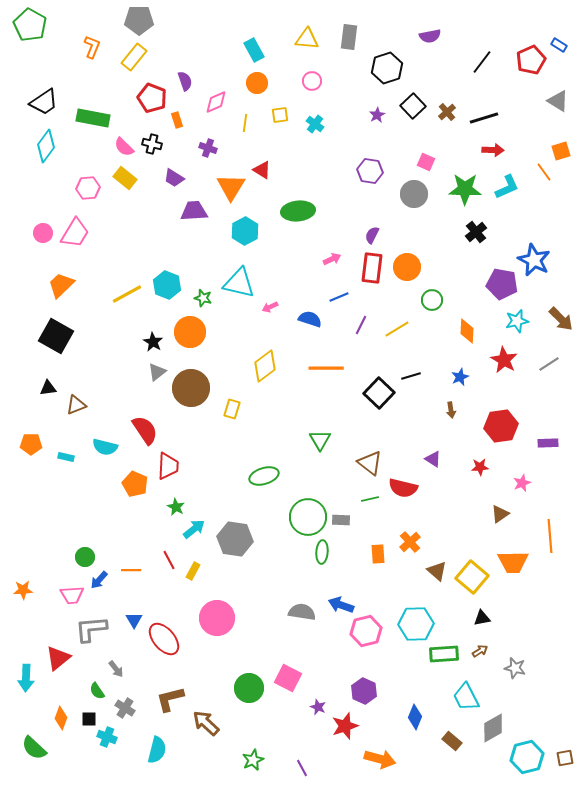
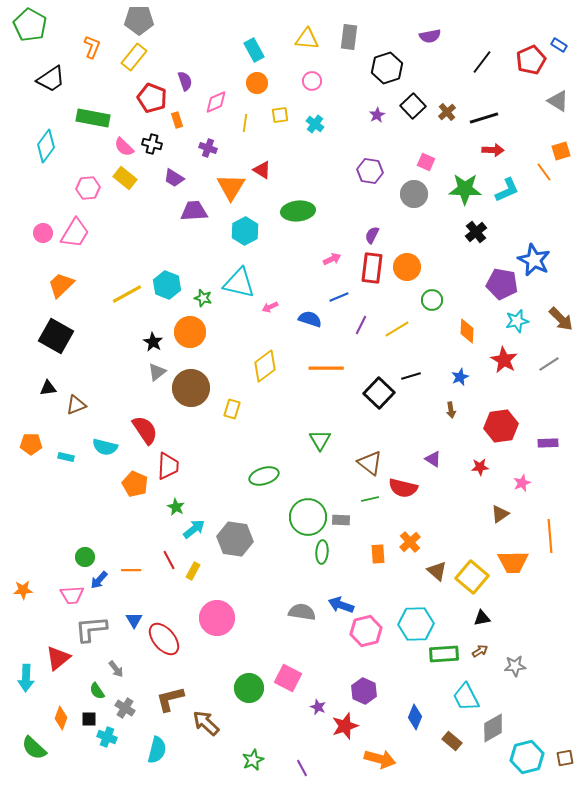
black trapezoid at (44, 102): moved 7 px right, 23 px up
cyan L-shape at (507, 187): moved 3 px down
gray star at (515, 668): moved 2 px up; rotated 20 degrees counterclockwise
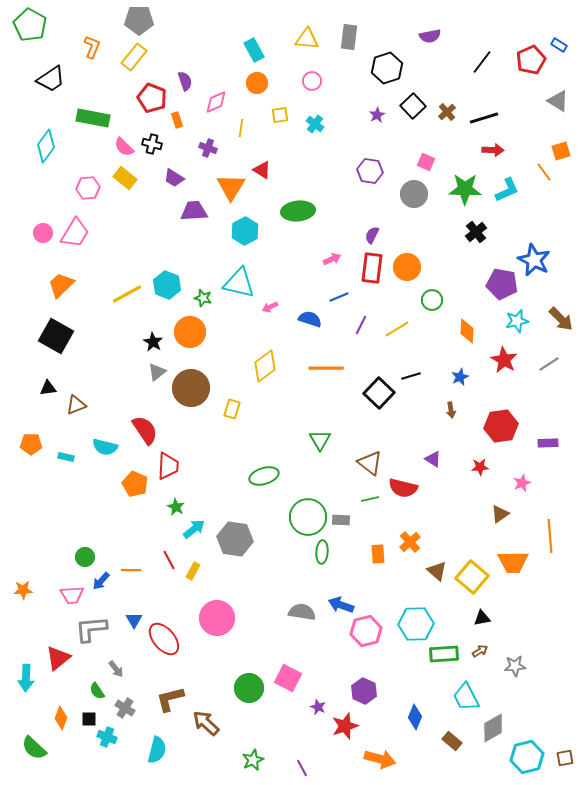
yellow line at (245, 123): moved 4 px left, 5 px down
blue arrow at (99, 580): moved 2 px right, 1 px down
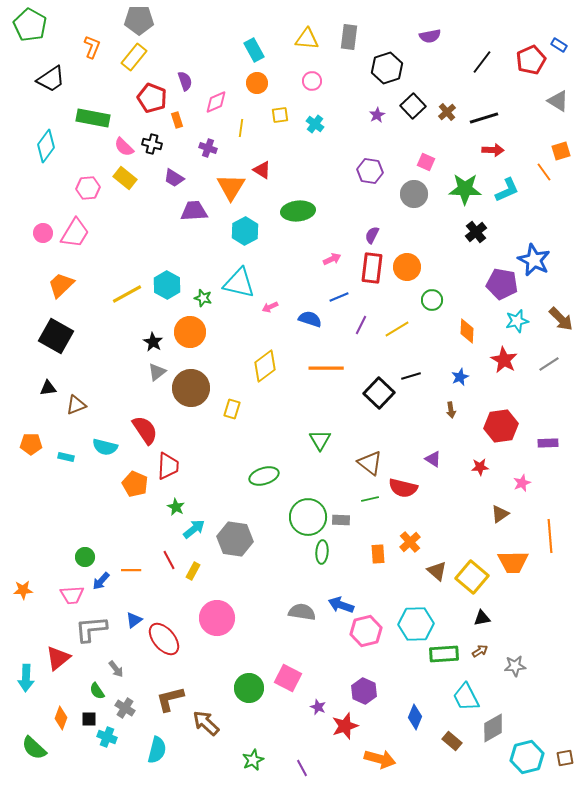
cyan hexagon at (167, 285): rotated 8 degrees clockwise
blue triangle at (134, 620): rotated 24 degrees clockwise
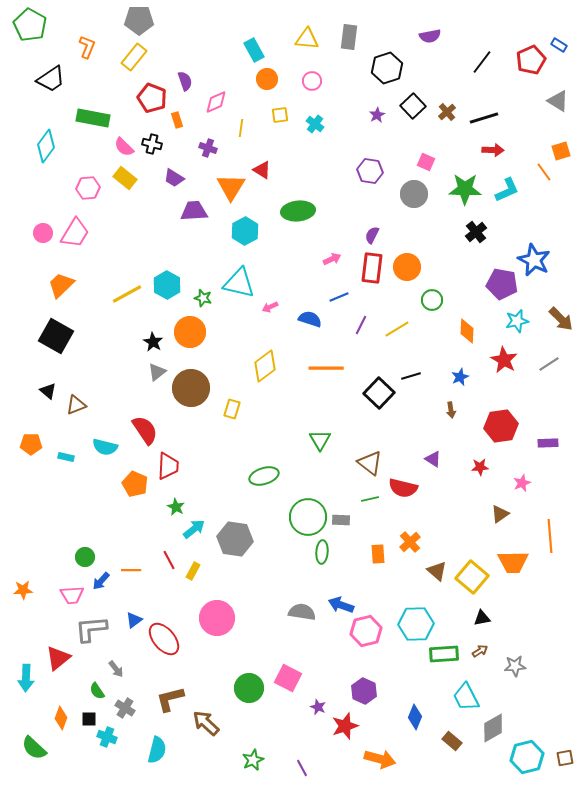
orange L-shape at (92, 47): moved 5 px left
orange circle at (257, 83): moved 10 px right, 4 px up
black triangle at (48, 388): moved 3 px down; rotated 48 degrees clockwise
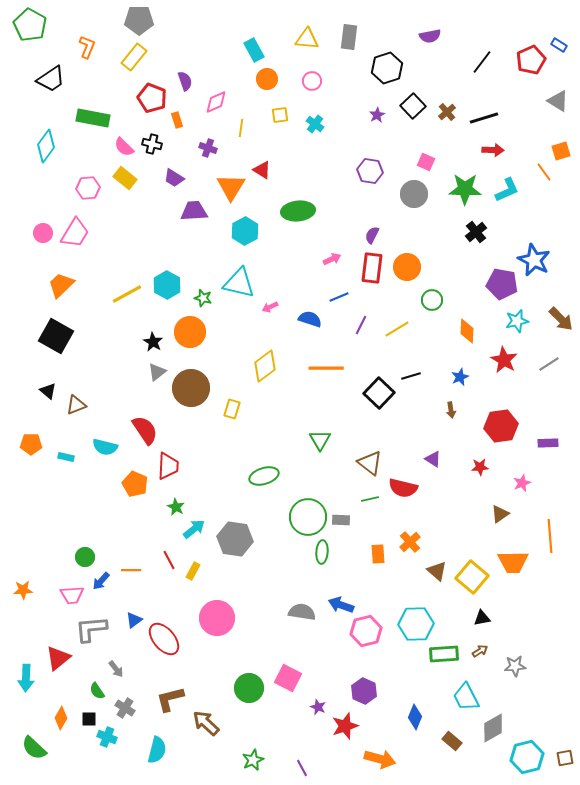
orange diamond at (61, 718): rotated 10 degrees clockwise
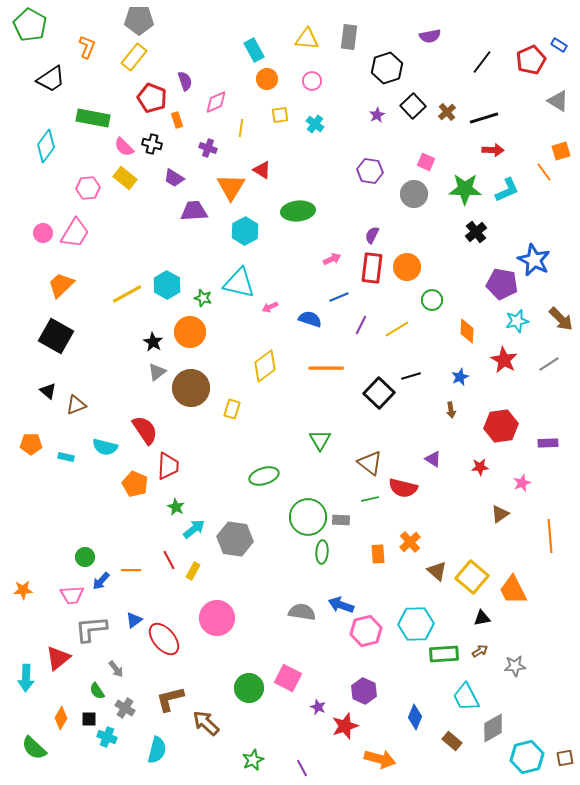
orange trapezoid at (513, 562): moved 28 px down; rotated 64 degrees clockwise
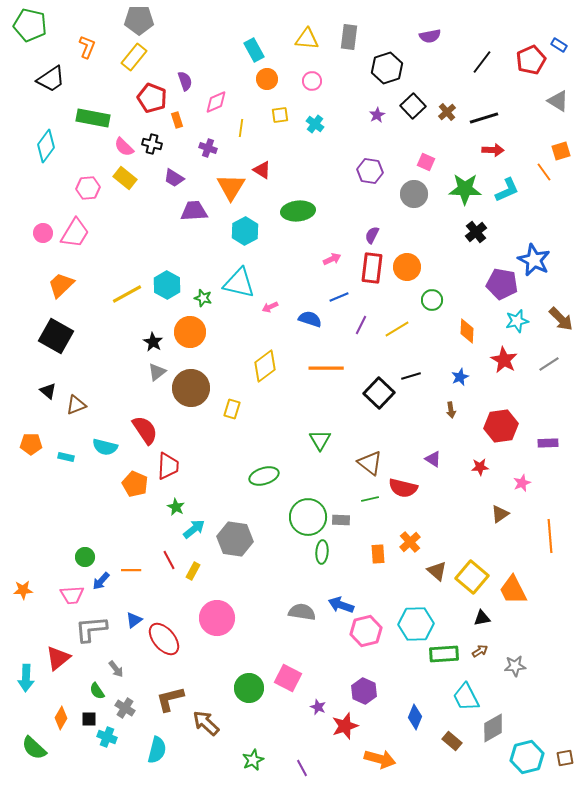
green pentagon at (30, 25): rotated 16 degrees counterclockwise
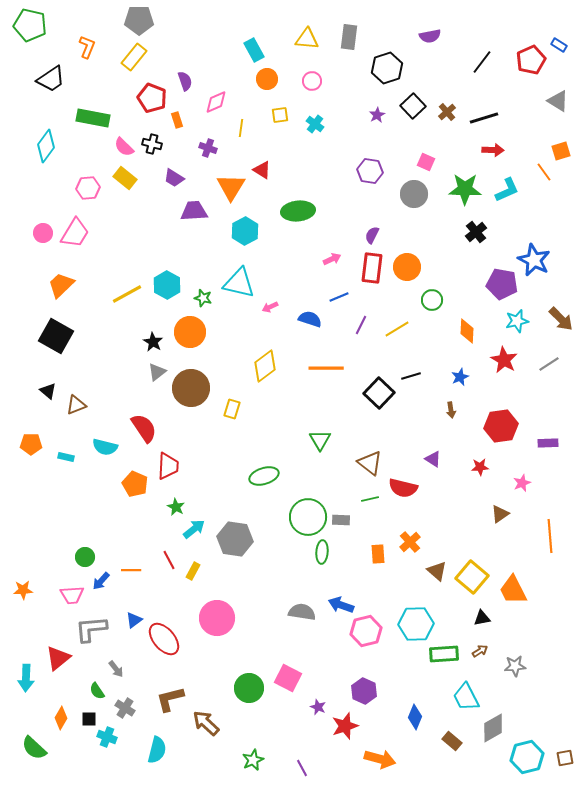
red semicircle at (145, 430): moved 1 px left, 2 px up
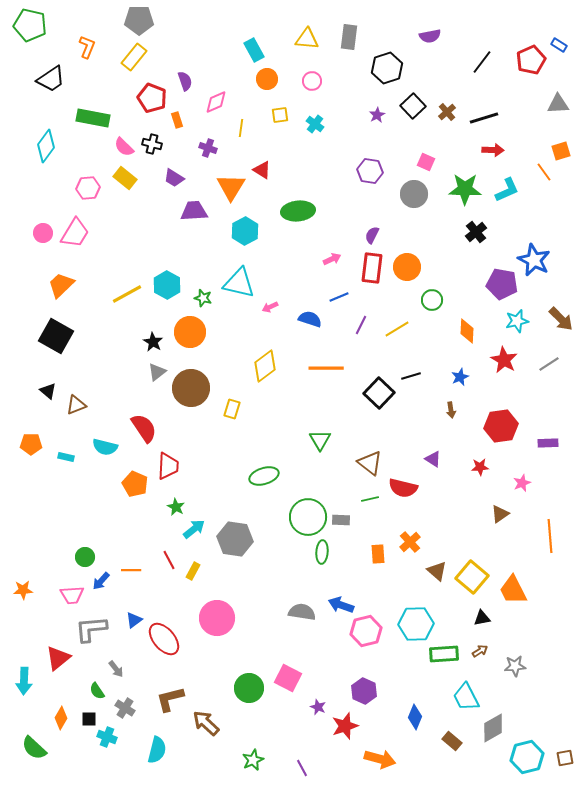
gray triangle at (558, 101): moved 3 px down; rotated 35 degrees counterclockwise
cyan arrow at (26, 678): moved 2 px left, 3 px down
